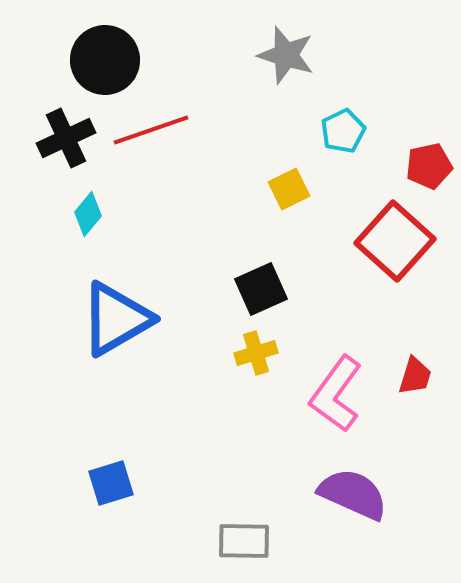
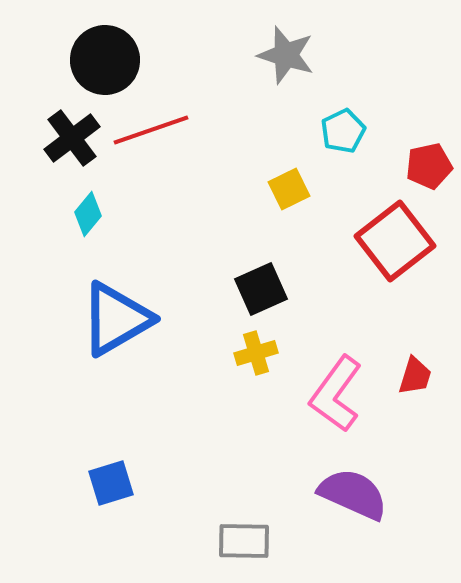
black cross: moved 6 px right; rotated 12 degrees counterclockwise
red square: rotated 10 degrees clockwise
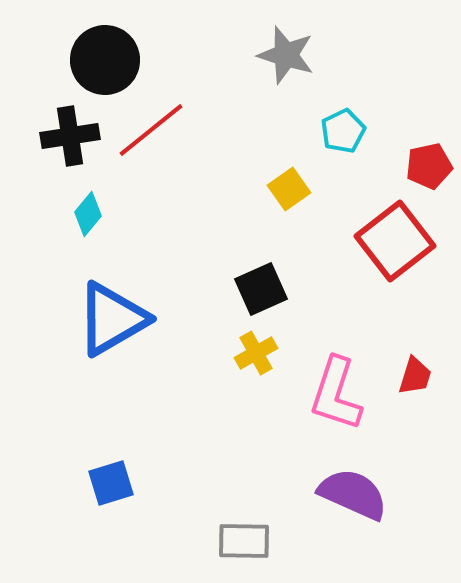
red line: rotated 20 degrees counterclockwise
black cross: moved 2 px left, 2 px up; rotated 28 degrees clockwise
yellow square: rotated 9 degrees counterclockwise
blue triangle: moved 4 px left
yellow cross: rotated 12 degrees counterclockwise
pink L-shape: rotated 18 degrees counterclockwise
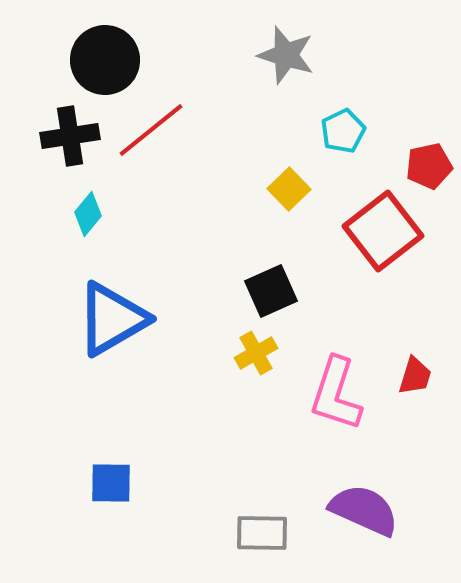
yellow square: rotated 9 degrees counterclockwise
red square: moved 12 px left, 10 px up
black square: moved 10 px right, 2 px down
blue square: rotated 18 degrees clockwise
purple semicircle: moved 11 px right, 16 px down
gray rectangle: moved 18 px right, 8 px up
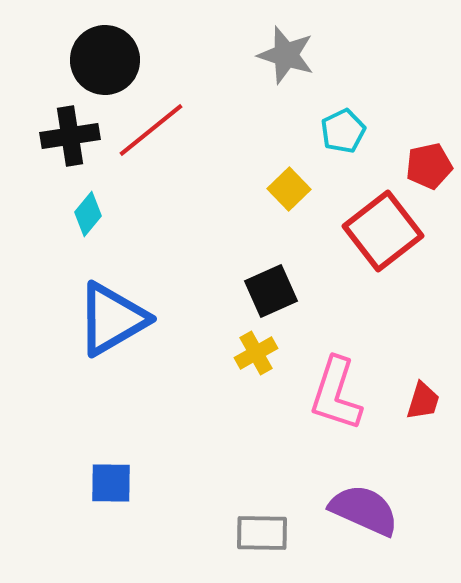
red trapezoid: moved 8 px right, 25 px down
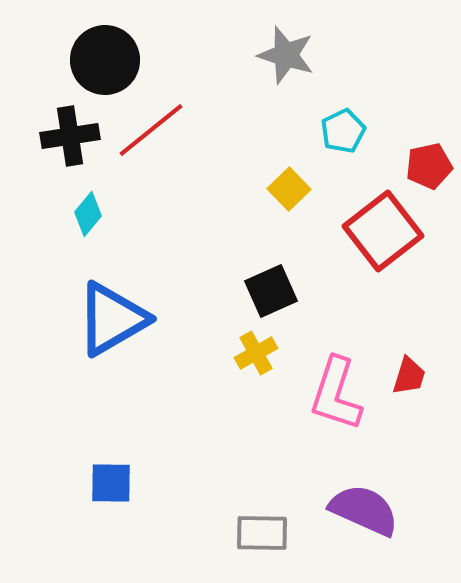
red trapezoid: moved 14 px left, 25 px up
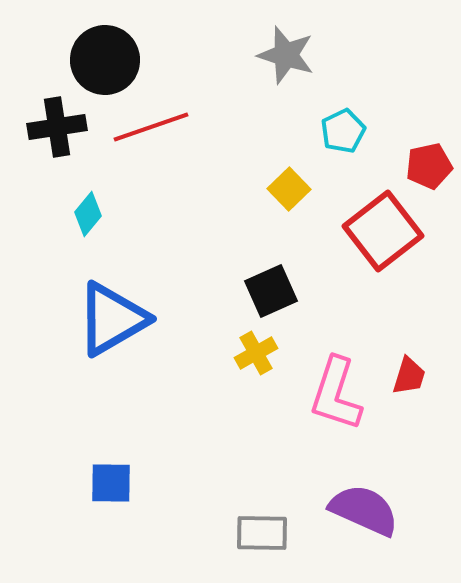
red line: moved 3 px up; rotated 20 degrees clockwise
black cross: moved 13 px left, 9 px up
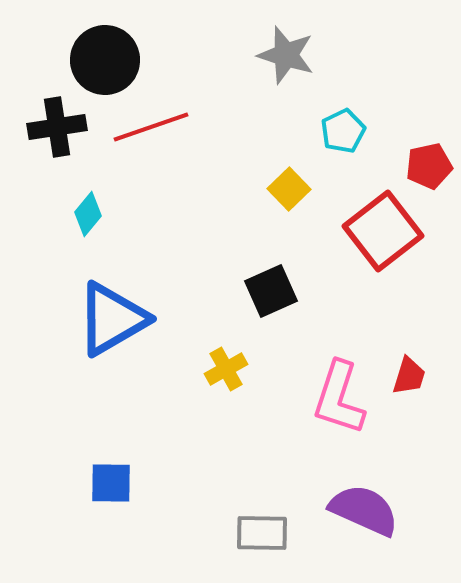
yellow cross: moved 30 px left, 16 px down
pink L-shape: moved 3 px right, 4 px down
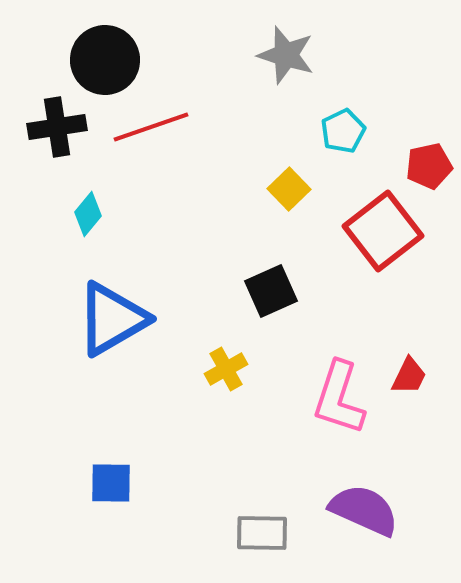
red trapezoid: rotated 9 degrees clockwise
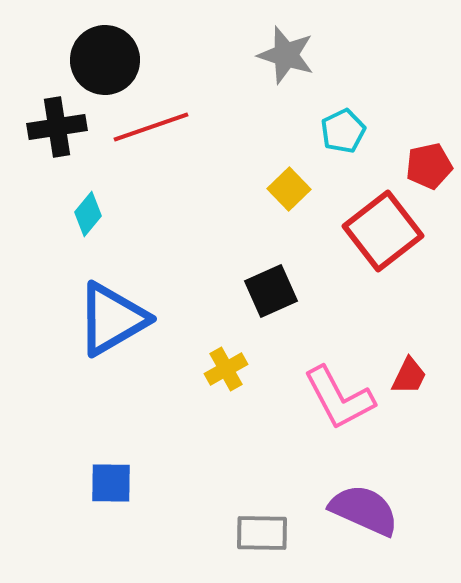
pink L-shape: rotated 46 degrees counterclockwise
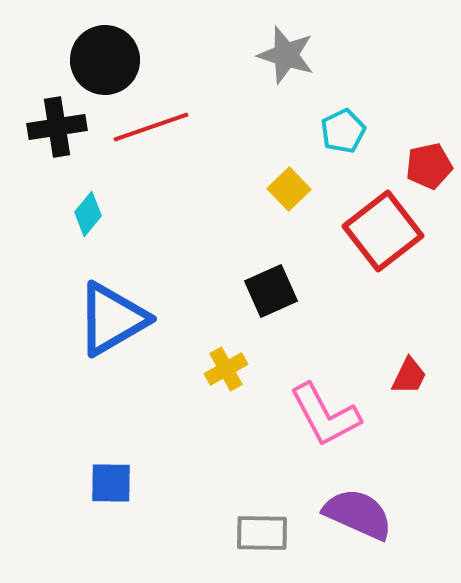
pink L-shape: moved 14 px left, 17 px down
purple semicircle: moved 6 px left, 4 px down
